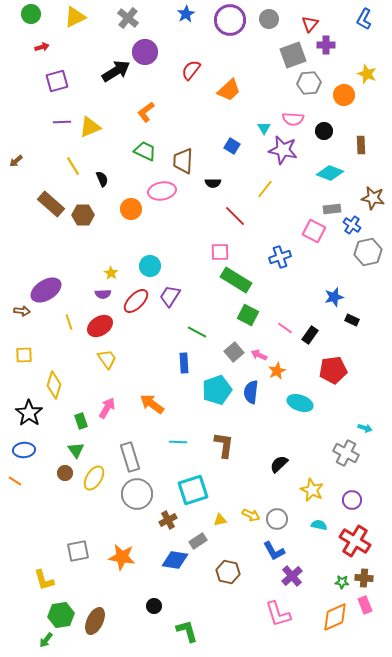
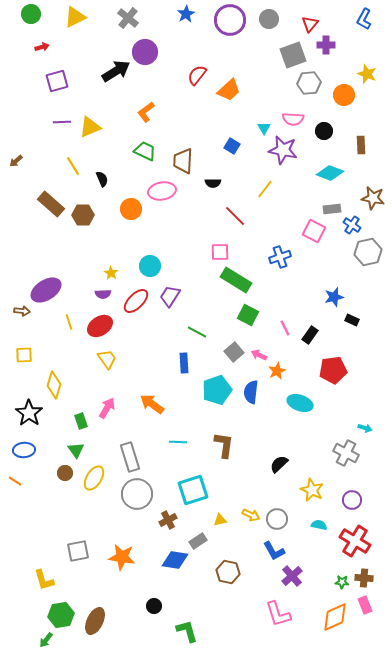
red semicircle at (191, 70): moved 6 px right, 5 px down
pink line at (285, 328): rotated 28 degrees clockwise
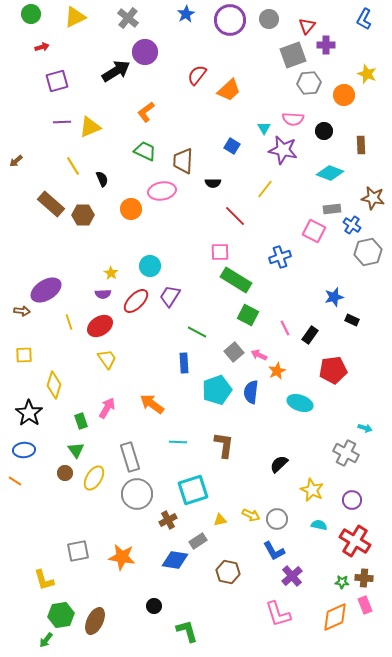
red triangle at (310, 24): moved 3 px left, 2 px down
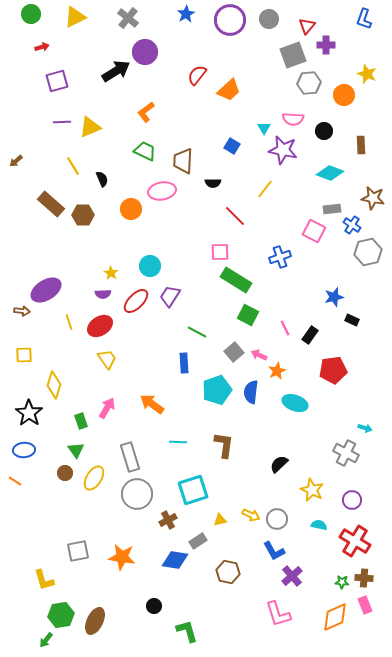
blue L-shape at (364, 19): rotated 10 degrees counterclockwise
cyan ellipse at (300, 403): moved 5 px left
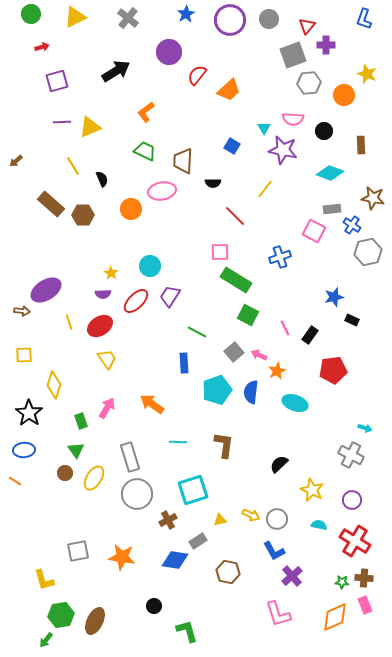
purple circle at (145, 52): moved 24 px right
gray cross at (346, 453): moved 5 px right, 2 px down
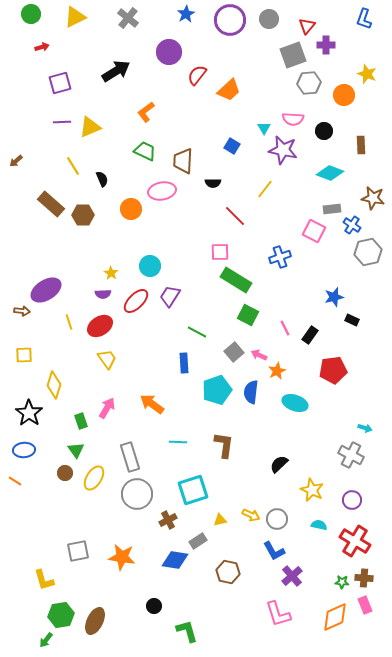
purple square at (57, 81): moved 3 px right, 2 px down
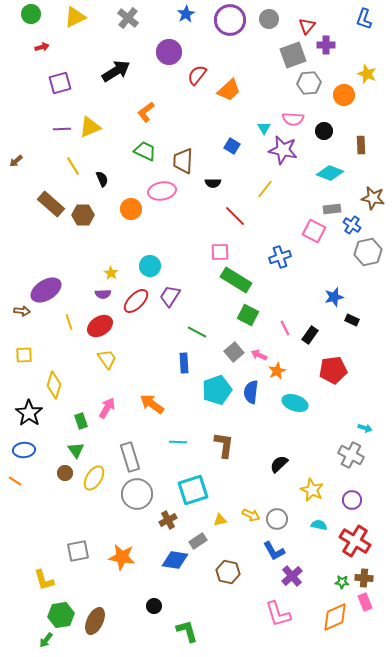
purple line at (62, 122): moved 7 px down
pink rectangle at (365, 605): moved 3 px up
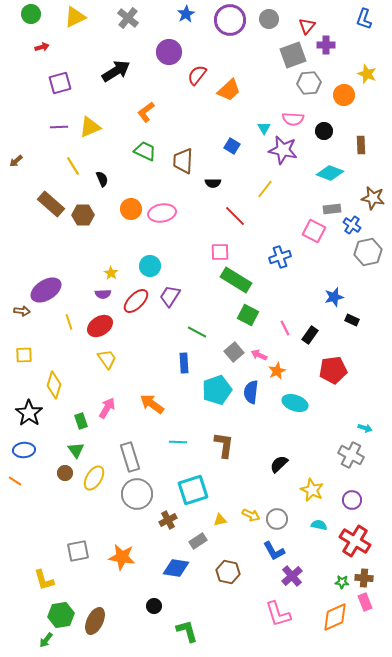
purple line at (62, 129): moved 3 px left, 2 px up
pink ellipse at (162, 191): moved 22 px down
blue diamond at (175, 560): moved 1 px right, 8 px down
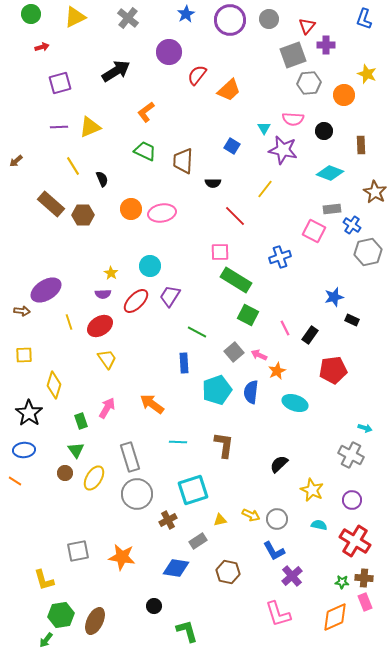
brown star at (373, 198): moved 2 px right, 6 px up; rotated 20 degrees clockwise
